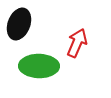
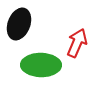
green ellipse: moved 2 px right, 1 px up
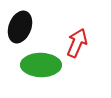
black ellipse: moved 1 px right, 3 px down
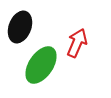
green ellipse: rotated 57 degrees counterclockwise
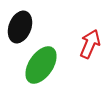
red arrow: moved 13 px right, 1 px down
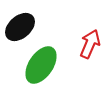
black ellipse: rotated 28 degrees clockwise
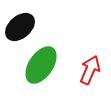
red arrow: moved 26 px down
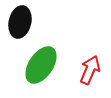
black ellipse: moved 5 px up; rotated 36 degrees counterclockwise
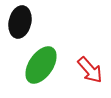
red arrow: rotated 116 degrees clockwise
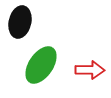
red arrow: rotated 48 degrees counterclockwise
